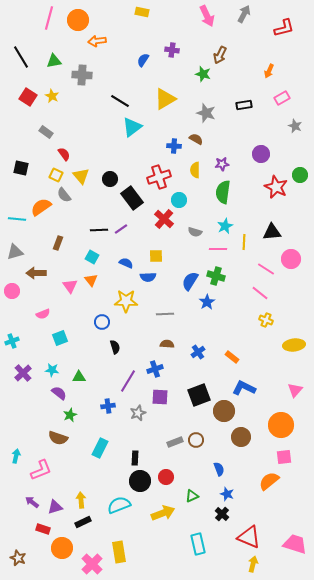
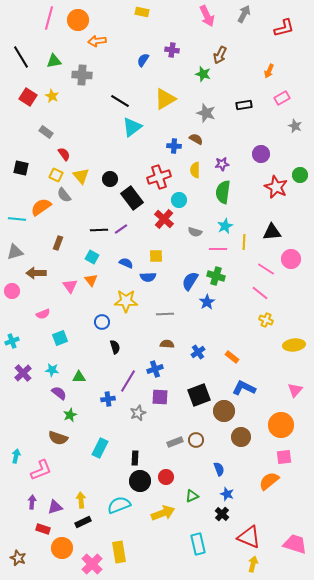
blue cross at (108, 406): moved 7 px up
purple arrow at (32, 502): rotated 56 degrees clockwise
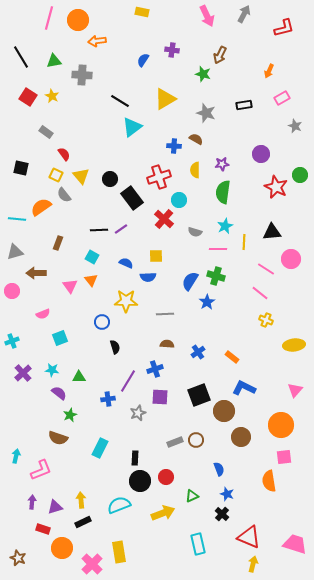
orange semicircle at (269, 481): rotated 60 degrees counterclockwise
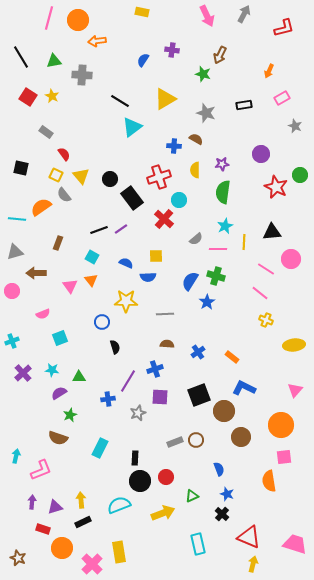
black line at (99, 230): rotated 18 degrees counterclockwise
gray semicircle at (195, 232): moved 1 px right, 7 px down; rotated 56 degrees counterclockwise
purple semicircle at (59, 393): rotated 70 degrees counterclockwise
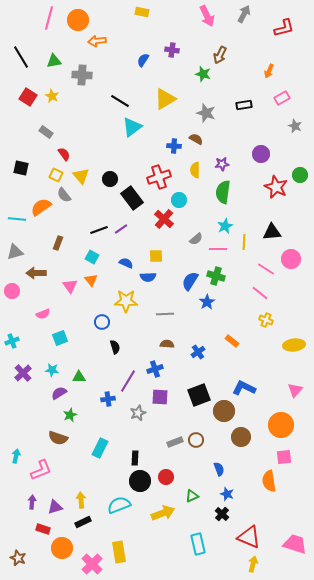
orange rectangle at (232, 357): moved 16 px up
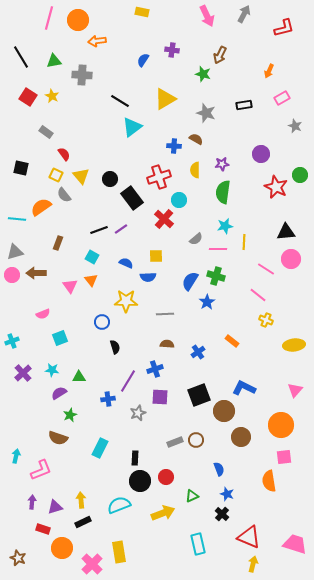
cyan star at (225, 226): rotated 14 degrees clockwise
black triangle at (272, 232): moved 14 px right
pink circle at (12, 291): moved 16 px up
pink line at (260, 293): moved 2 px left, 2 px down
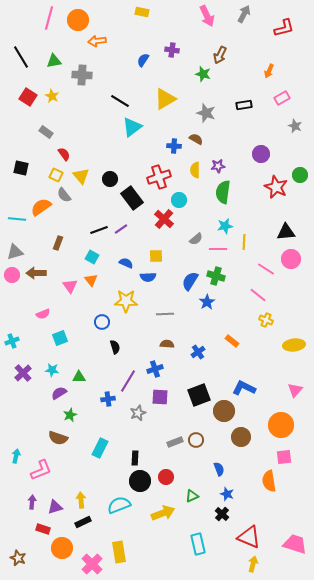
purple star at (222, 164): moved 4 px left, 2 px down
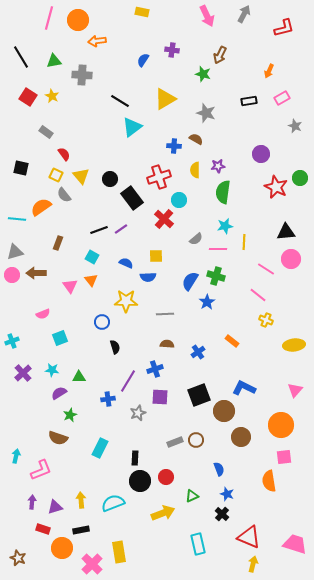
black rectangle at (244, 105): moved 5 px right, 4 px up
green circle at (300, 175): moved 3 px down
cyan semicircle at (119, 505): moved 6 px left, 2 px up
black rectangle at (83, 522): moved 2 px left, 8 px down; rotated 14 degrees clockwise
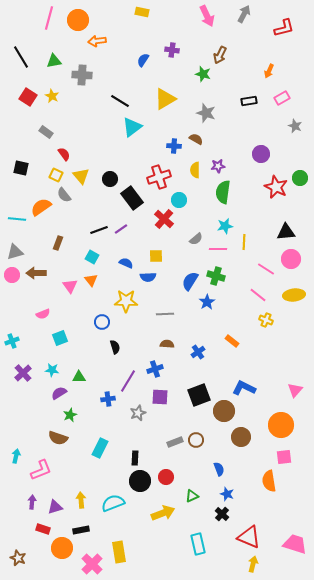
yellow ellipse at (294, 345): moved 50 px up
